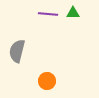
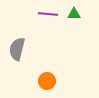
green triangle: moved 1 px right, 1 px down
gray semicircle: moved 2 px up
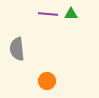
green triangle: moved 3 px left
gray semicircle: rotated 20 degrees counterclockwise
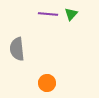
green triangle: rotated 48 degrees counterclockwise
orange circle: moved 2 px down
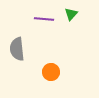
purple line: moved 4 px left, 5 px down
orange circle: moved 4 px right, 11 px up
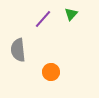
purple line: moved 1 px left; rotated 54 degrees counterclockwise
gray semicircle: moved 1 px right, 1 px down
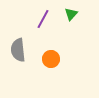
purple line: rotated 12 degrees counterclockwise
orange circle: moved 13 px up
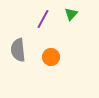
orange circle: moved 2 px up
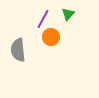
green triangle: moved 3 px left
orange circle: moved 20 px up
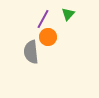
orange circle: moved 3 px left
gray semicircle: moved 13 px right, 2 px down
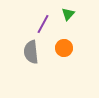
purple line: moved 5 px down
orange circle: moved 16 px right, 11 px down
